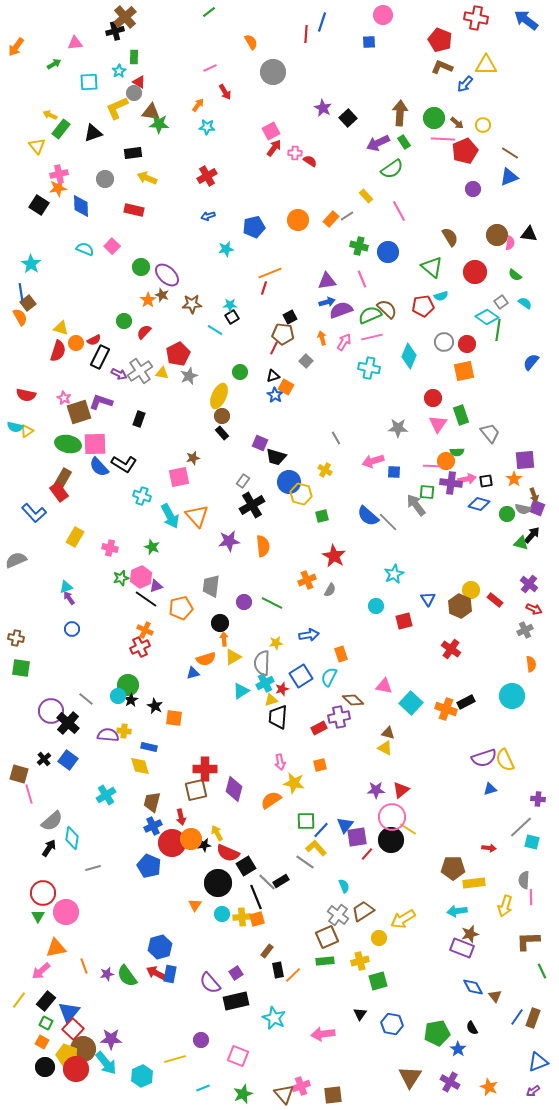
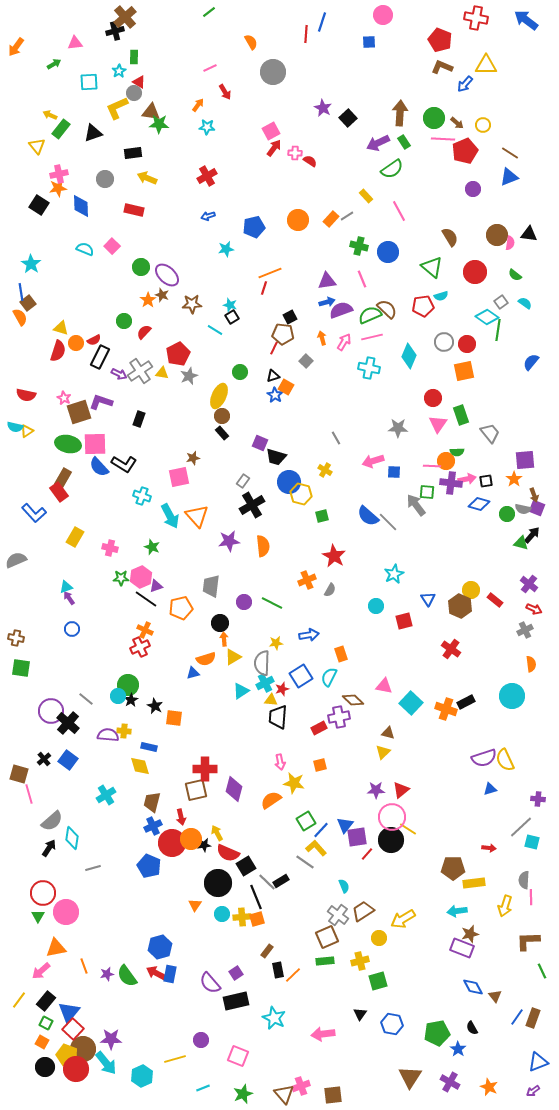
cyan star at (230, 305): rotated 16 degrees clockwise
green star at (121, 578): rotated 14 degrees clockwise
yellow triangle at (271, 700): rotated 24 degrees clockwise
yellow triangle at (385, 748): moved 2 px left, 4 px down; rotated 49 degrees clockwise
green square at (306, 821): rotated 30 degrees counterclockwise
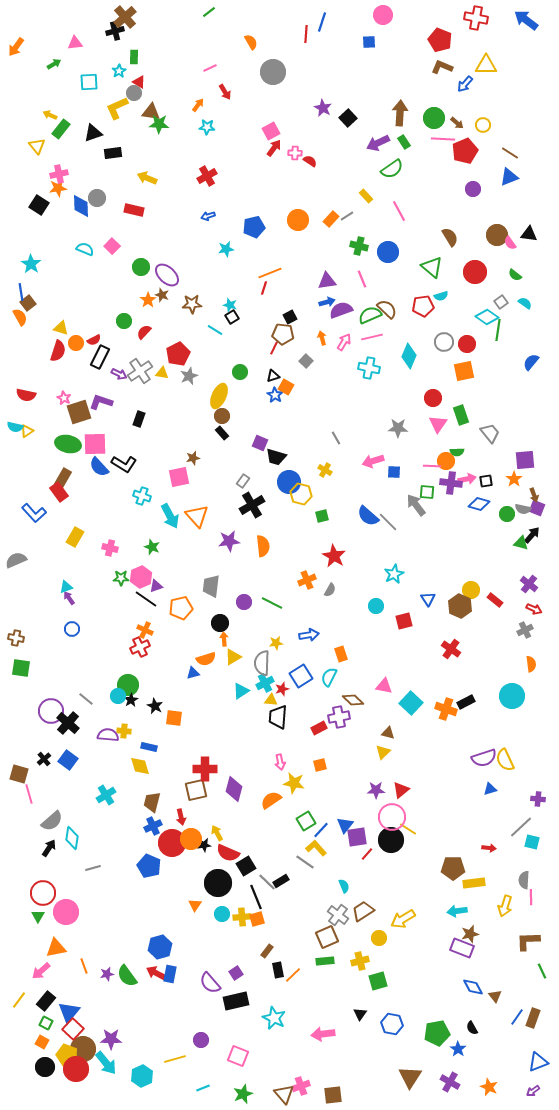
black rectangle at (133, 153): moved 20 px left
gray circle at (105, 179): moved 8 px left, 19 px down
pink semicircle at (510, 243): rotated 136 degrees clockwise
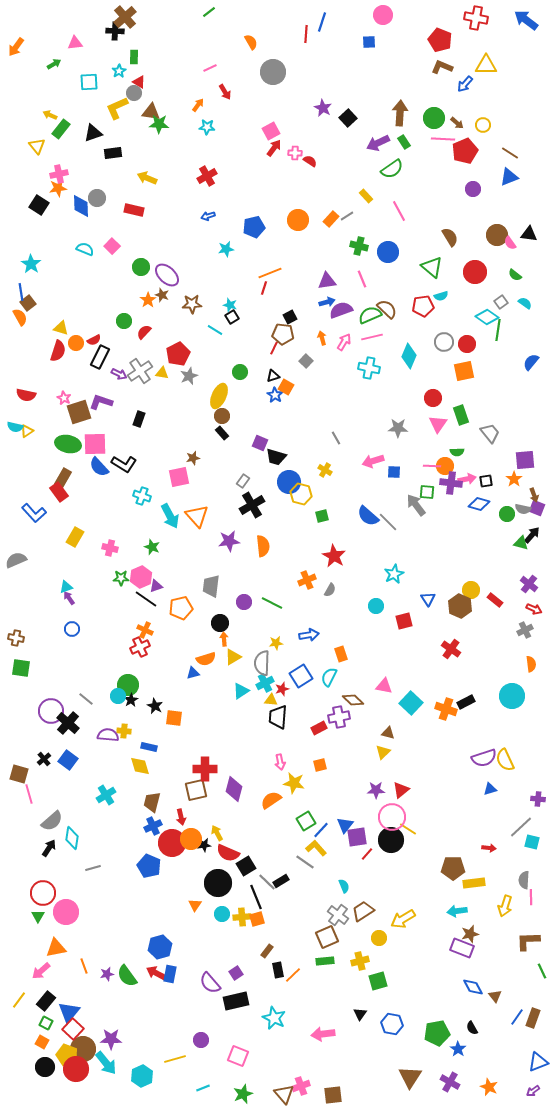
black cross at (115, 31): rotated 18 degrees clockwise
orange circle at (446, 461): moved 1 px left, 5 px down
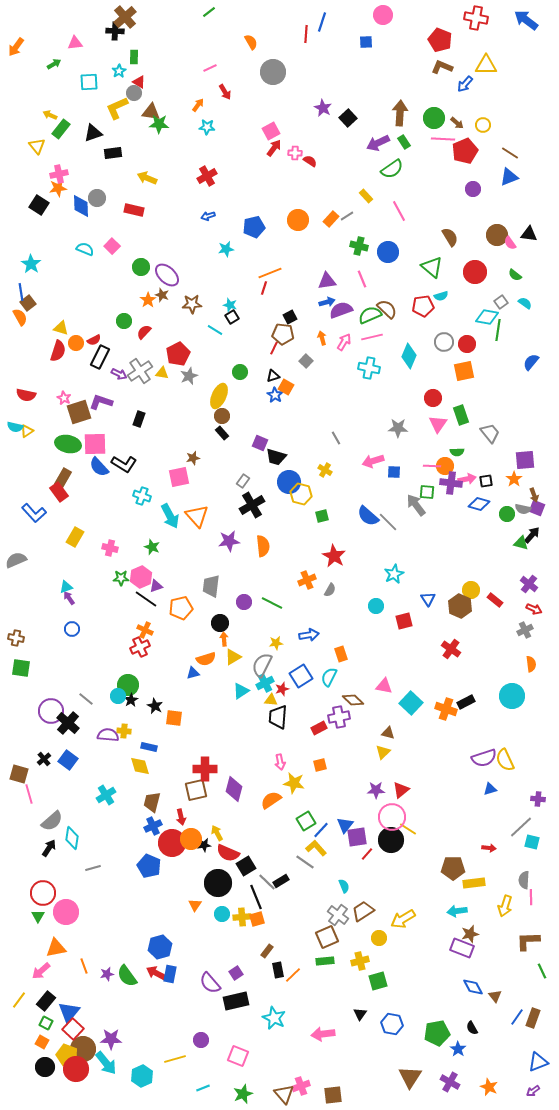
blue square at (369, 42): moved 3 px left
cyan diamond at (487, 317): rotated 25 degrees counterclockwise
gray semicircle at (262, 663): moved 2 px down; rotated 25 degrees clockwise
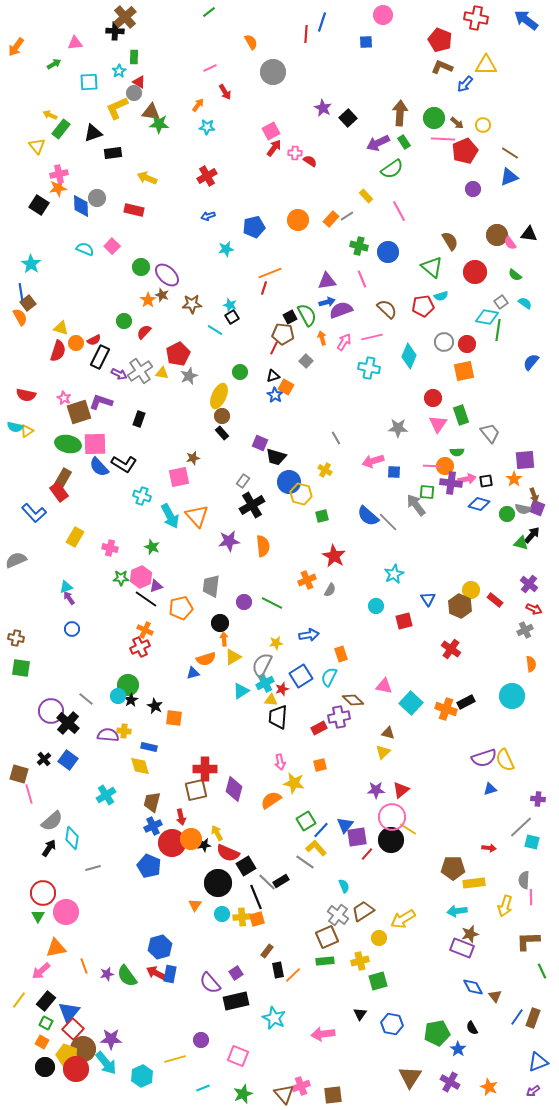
brown semicircle at (450, 237): moved 4 px down
green semicircle at (370, 315): moved 63 px left; rotated 85 degrees clockwise
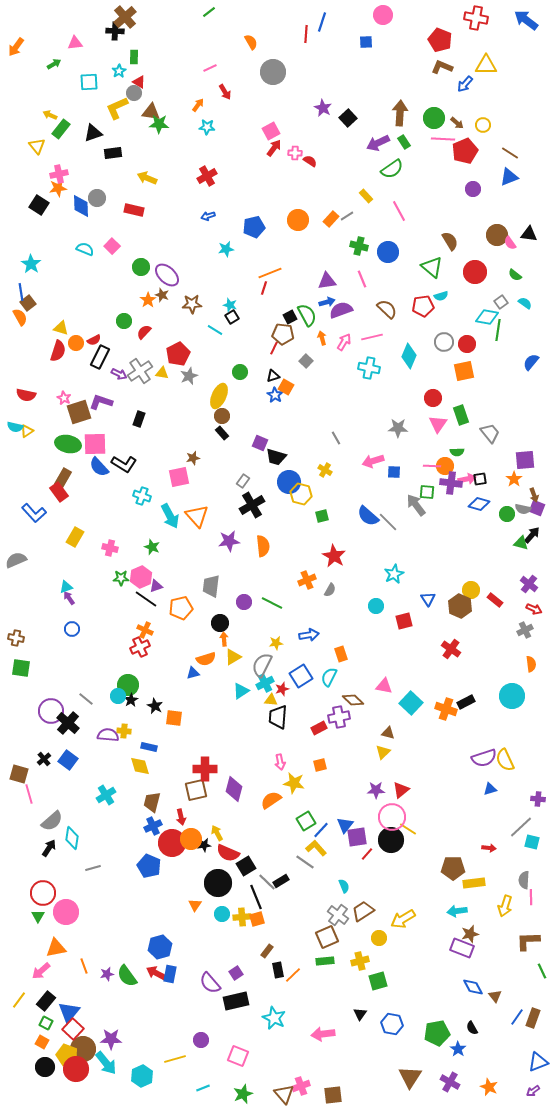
black square at (486, 481): moved 6 px left, 2 px up
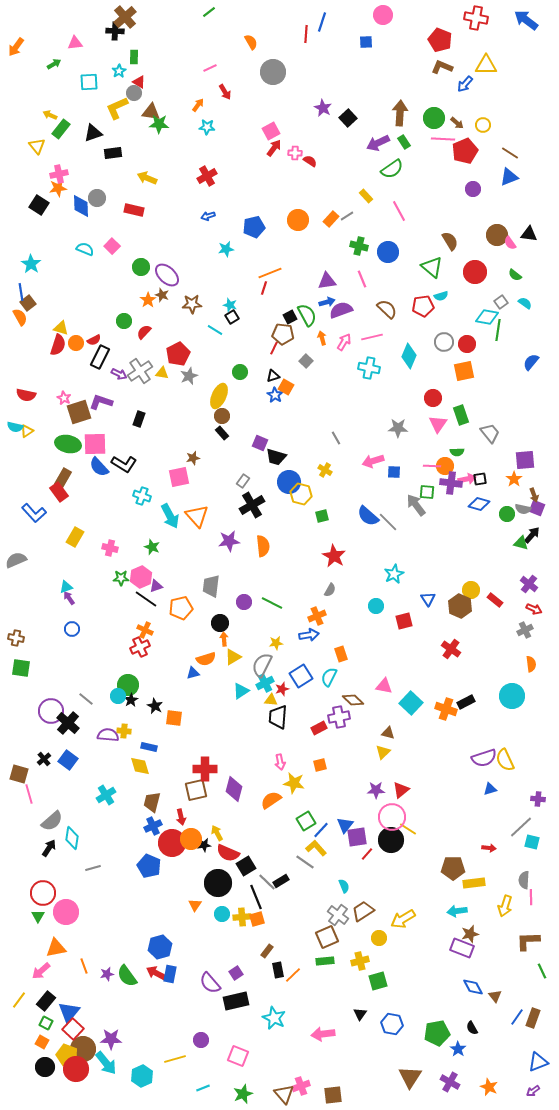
red semicircle at (58, 351): moved 6 px up
orange cross at (307, 580): moved 10 px right, 36 px down
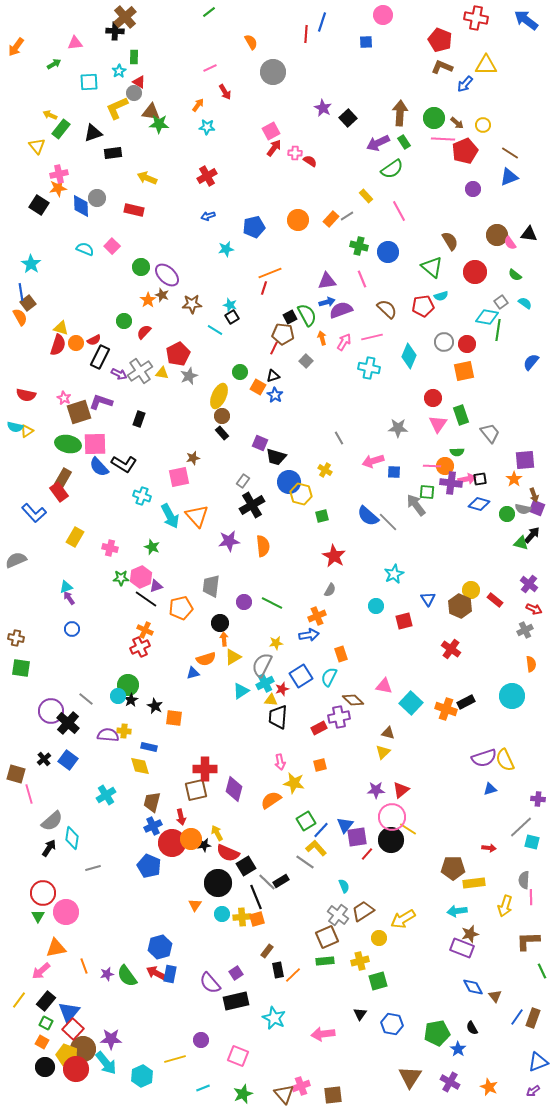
orange square at (286, 387): moved 28 px left
gray line at (336, 438): moved 3 px right
brown square at (19, 774): moved 3 px left
